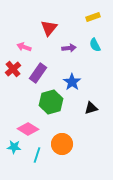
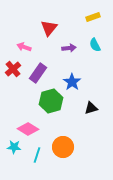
green hexagon: moved 1 px up
orange circle: moved 1 px right, 3 px down
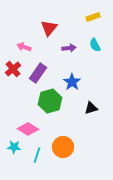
green hexagon: moved 1 px left
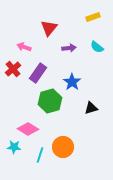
cyan semicircle: moved 2 px right, 2 px down; rotated 24 degrees counterclockwise
cyan line: moved 3 px right
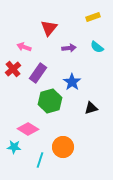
cyan line: moved 5 px down
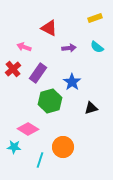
yellow rectangle: moved 2 px right, 1 px down
red triangle: rotated 42 degrees counterclockwise
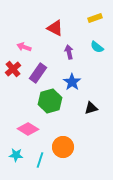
red triangle: moved 6 px right
purple arrow: moved 4 px down; rotated 96 degrees counterclockwise
cyan star: moved 2 px right, 8 px down
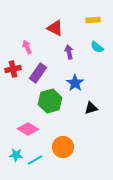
yellow rectangle: moved 2 px left, 2 px down; rotated 16 degrees clockwise
pink arrow: moved 3 px right; rotated 48 degrees clockwise
red cross: rotated 28 degrees clockwise
blue star: moved 3 px right, 1 px down
cyan line: moved 5 px left; rotated 42 degrees clockwise
